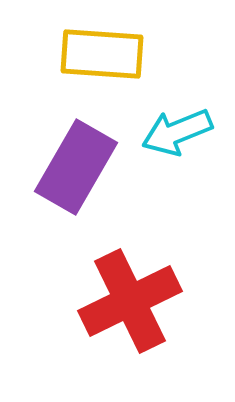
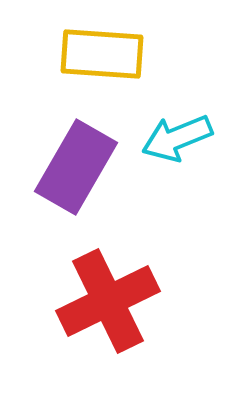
cyan arrow: moved 6 px down
red cross: moved 22 px left
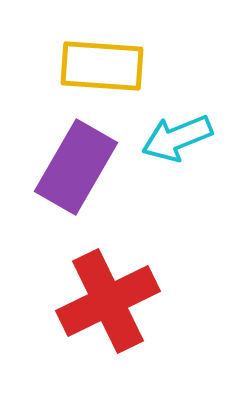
yellow rectangle: moved 12 px down
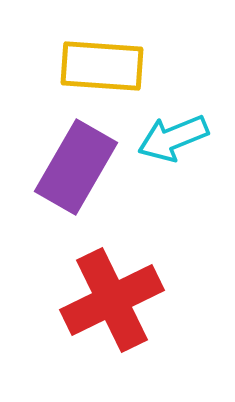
cyan arrow: moved 4 px left
red cross: moved 4 px right, 1 px up
